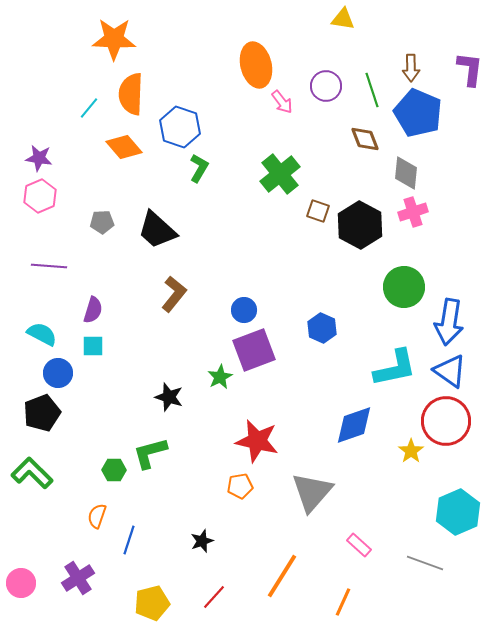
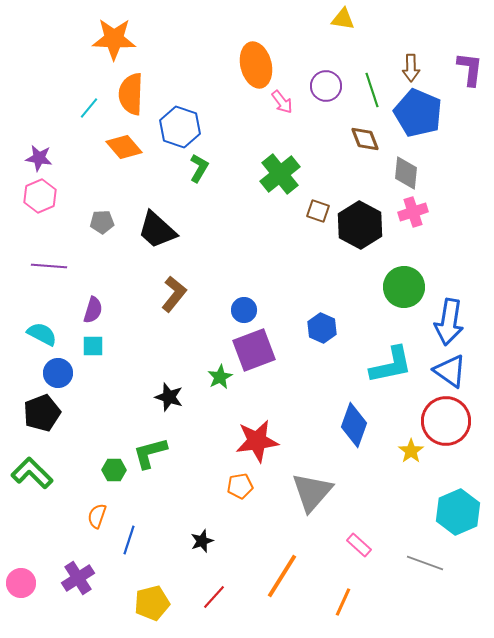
cyan L-shape at (395, 368): moved 4 px left, 3 px up
blue diamond at (354, 425): rotated 51 degrees counterclockwise
red star at (257, 441): rotated 21 degrees counterclockwise
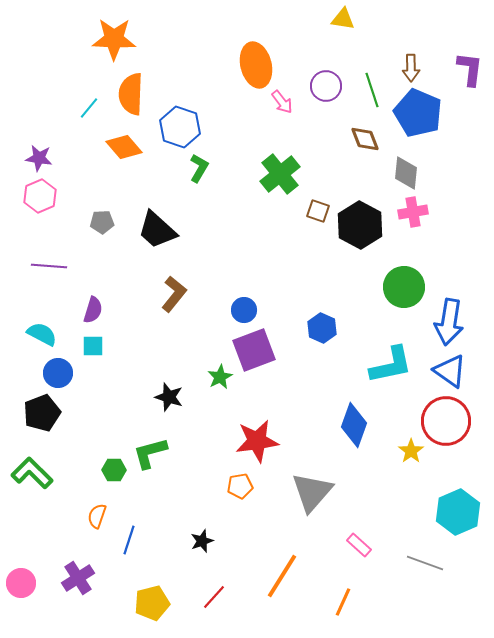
pink cross at (413, 212): rotated 8 degrees clockwise
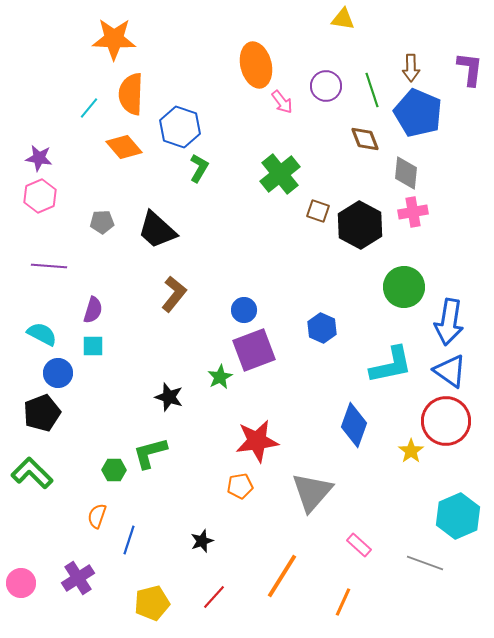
cyan hexagon at (458, 512): moved 4 px down
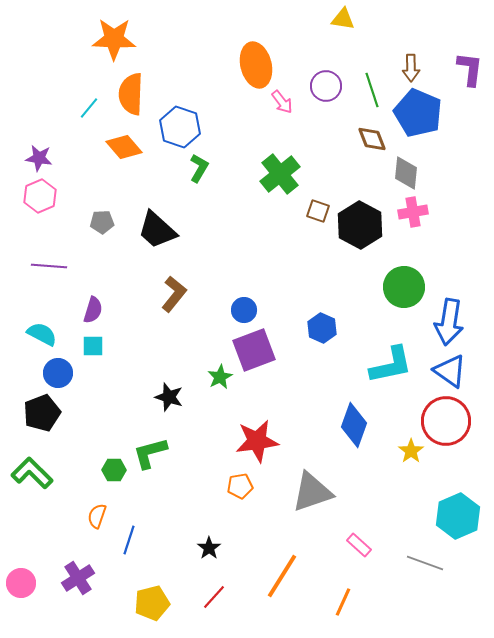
brown diamond at (365, 139): moved 7 px right
gray triangle at (312, 492): rotated 30 degrees clockwise
black star at (202, 541): moved 7 px right, 7 px down; rotated 15 degrees counterclockwise
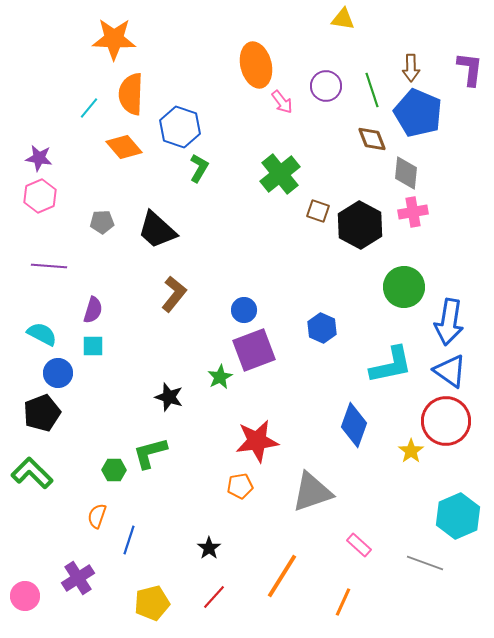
pink circle at (21, 583): moved 4 px right, 13 px down
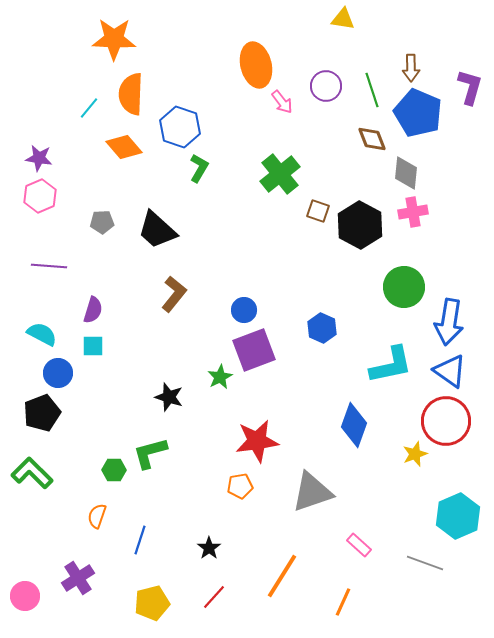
purple L-shape at (470, 69): moved 18 px down; rotated 9 degrees clockwise
yellow star at (411, 451): moved 4 px right, 3 px down; rotated 15 degrees clockwise
blue line at (129, 540): moved 11 px right
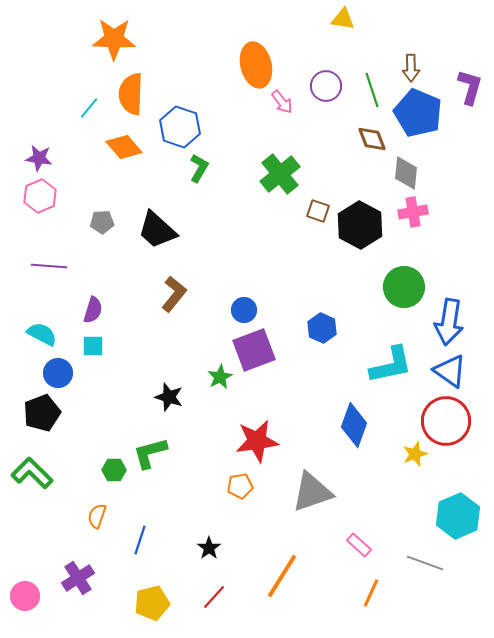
orange line at (343, 602): moved 28 px right, 9 px up
